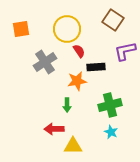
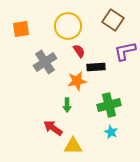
yellow circle: moved 1 px right, 3 px up
green cross: moved 1 px left
red arrow: moved 1 px left, 1 px up; rotated 36 degrees clockwise
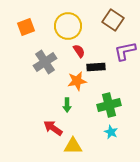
orange square: moved 5 px right, 2 px up; rotated 12 degrees counterclockwise
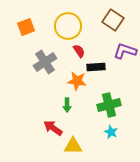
purple L-shape: rotated 30 degrees clockwise
orange star: rotated 18 degrees clockwise
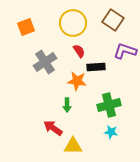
yellow circle: moved 5 px right, 3 px up
cyan star: rotated 16 degrees counterclockwise
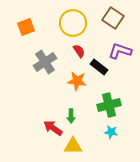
brown square: moved 2 px up
purple L-shape: moved 5 px left
black rectangle: moved 3 px right; rotated 42 degrees clockwise
green arrow: moved 4 px right, 11 px down
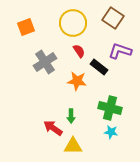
green cross: moved 1 px right, 3 px down; rotated 30 degrees clockwise
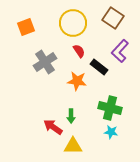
purple L-shape: rotated 65 degrees counterclockwise
red arrow: moved 1 px up
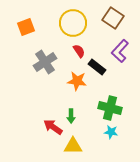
black rectangle: moved 2 px left
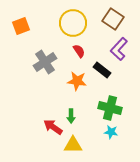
brown square: moved 1 px down
orange square: moved 5 px left, 1 px up
purple L-shape: moved 1 px left, 2 px up
black rectangle: moved 5 px right, 3 px down
yellow triangle: moved 1 px up
